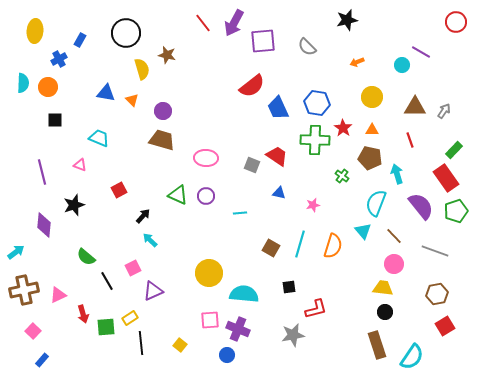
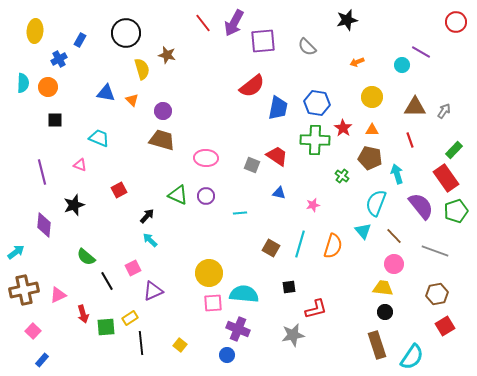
blue trapezoid at (278, 108): rotated 145 degrees counterclockwise
black arrow at (143, 216): moved 4 px right
pink square at (210, 320): moved 3 px right, 17 px up
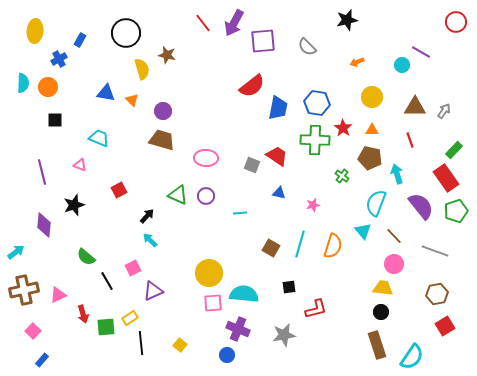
black circle at (385, 312): moved 4 px left
gray star at (293, 335): moved 9 px left
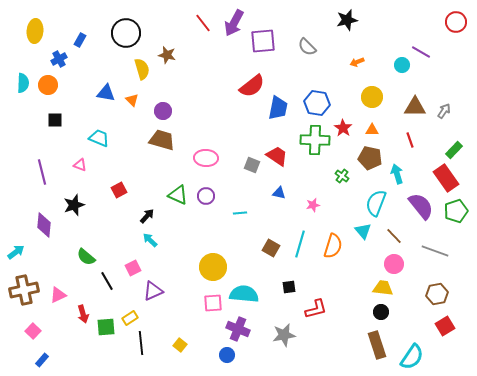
orange circle at (48, 87): moved 2 px up
yellow circle at (209, 273): moved 4 px right, 6 px up
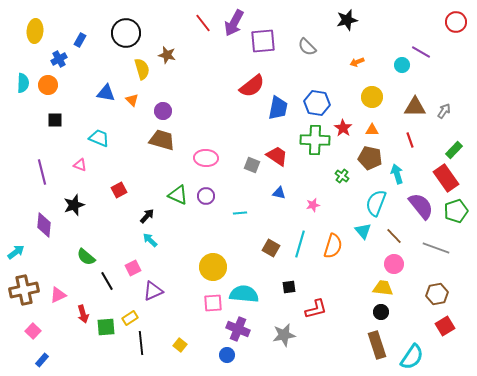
gray line at (435, 251): moved 1 px right, 3 px up
